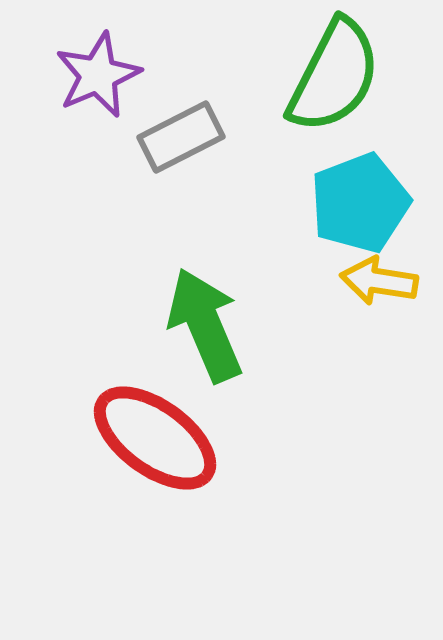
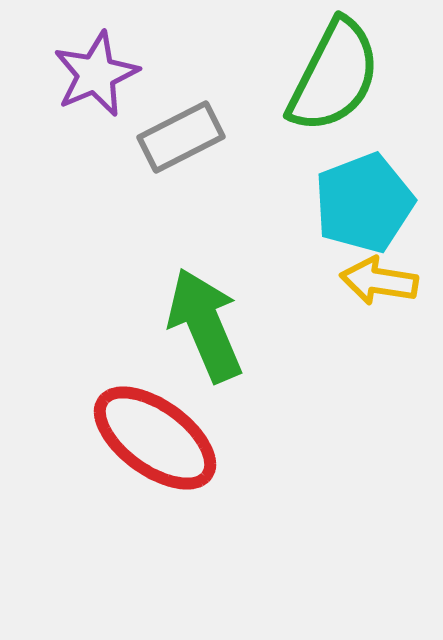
purple star: moved 2 px left, 1 px up
cyan pentagon: moved 4 px right
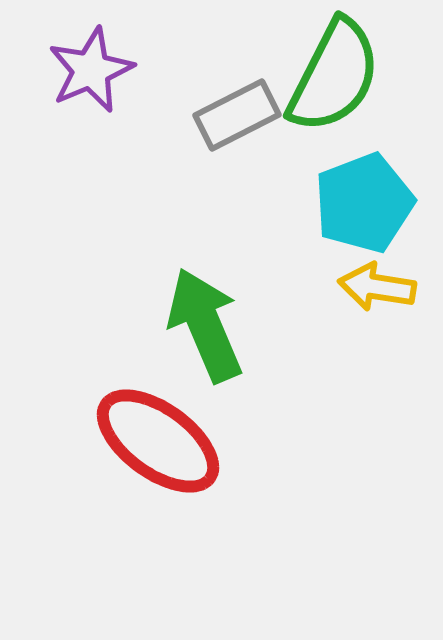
purple star: moved 5 px left, 4 px up
gray rectangle: moved 56 px right, 22 px up
yellow arrow: moved 2 px left, 6 px down
red ellipse: moved 3 px right, 3 px down
